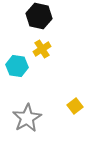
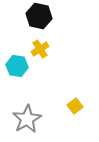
yellow cross: moved 2 px left
gray star: moved 1 px down
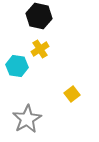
yellow square: moved 3 px left, 12 px up
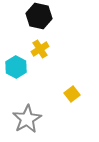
cyan hexagon: moved 1 px left, 1 px down; rotated 20 degrees clockwise
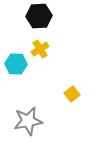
black hexagon: rotated 15 degrees counterclockwise
cyan hexagon: moved 3 px up; rotated 25 degrees counterclockwise
gray star: moved 1 px right, 2 px down; rotated 20 degrees clockwise
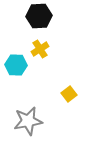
cyan hexagon: moved 1 px down
yellow square: moved 3 px left
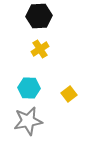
cyan hexagon: moved 13 px right, 23 px down
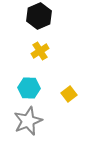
black hexagon: rotated 20 degrees counterclockwise
yellow cross: moved 2 px down
gray star: rotated 12 degrees counterclockwise
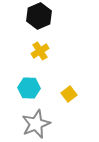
gray star: moved 8 px right, 3 px down
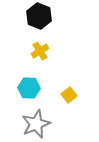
black hexagon: rotated 15 degrees counterclockwise
yellow square: moved 1 px down
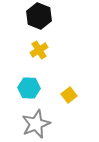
yellow cross: moved 1 px left, 1 px up
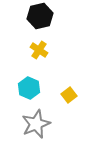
black hexagon: moved 1 px right; rotated 25 degrees clockwise
yellow cross: rotated 24 degrees counterclockwise
cyan hexagon: rotated 20 degrees clockwise
